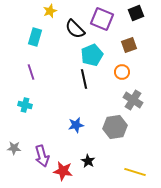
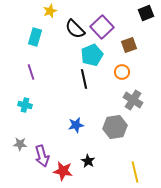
black square: moved 10 px right
purple square: moved 8 px down; rotated 25 degrees clockwise
gray star: moved 6 px right, 4 px up
yellow line: rotated 60 degrees clockwise
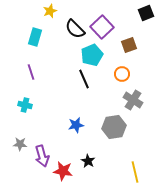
orange circle: moved 2 px down
black line: rotated 12 degrees counterclockwise
gray hexagon: moved 1 px left
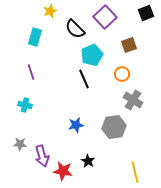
purple square: moved 3 px right, 10 px up
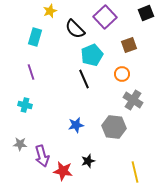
gray hexagon: rotated 15 degrees clockwise
black star: rotated 24 degrees clockwise
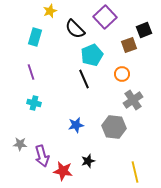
black square: moved 2 px left, 17 px down
gray cross: rotated 24 degrees clockwise
cyan cross: moved 9 px right, 2 px up
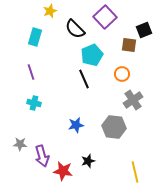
brown square: rotated 28 degrees clockwise
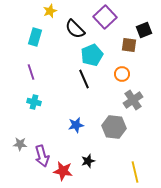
cyan cross: moved 1 px up
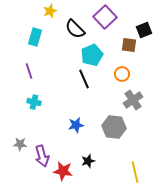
purple line: moved 2 px left, 1 px up
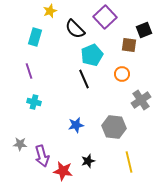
gray cross: moved 8 px right
yellow line: moved 6 px left, 10 px up
